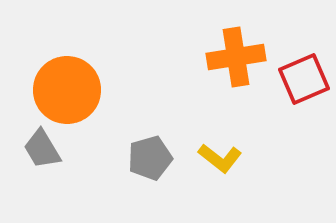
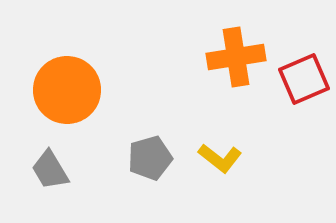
gray trapezoid: moved 8 px right, 21 px down
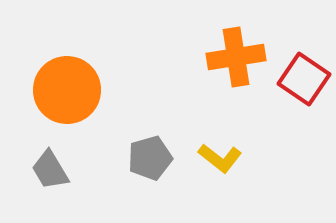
red square: rotated 33 degrees counterclockwise
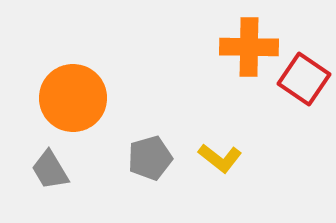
orange cross: moved 13 px right, 10 px up; rotated 10 degrees clockwise
orange circle: moved 6 px right, 8 px down
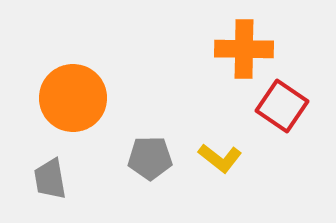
orange cross: moved 5 px left, 2 px down
red square: moved 22 px left, 27 px down
gray pentagon: rotated 15 degrees clockwise
gray trapezoid: moved 9 px down; rotated 21 degrees clockwise
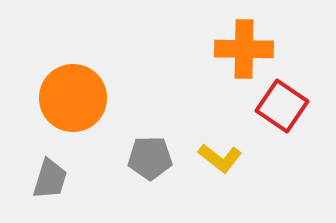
gray trapezoid: rotated 153 degrees counterclockwise
